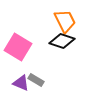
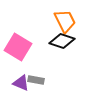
gray rectangle: rotated 21 degrees counterclockwise
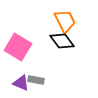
black diamond: rotated 35 degrees clockwise
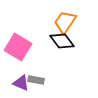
orange trapezoid: moved 1 px down; rotated 120 degrees counterclockwise
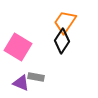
black diamond: rotated 70 degrees clockwise
gray rectangle: moved 3 px up
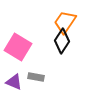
purple triangle: moved 7 px left, 1 px up
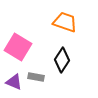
orange trapezoid: rotated 75 degrees clockwise
black diamond: moved 19 px down
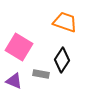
pink square: moved 1 px right
gray rectangle: moved 5 px right, 3 px up
purple triangle: moved 1 px up
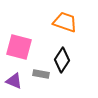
pink square: rotated 16 degrees counterclockwise
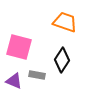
gray rectangle: moved 4 px left, 1 px down
